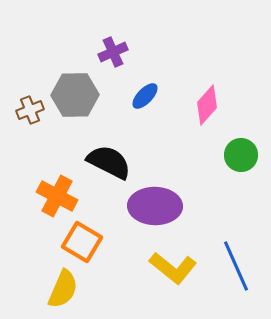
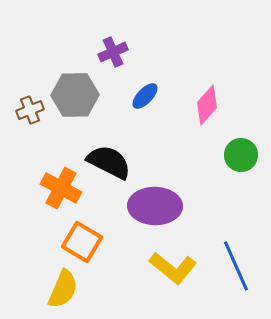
orange cross: moved 4 px right, 8 px up
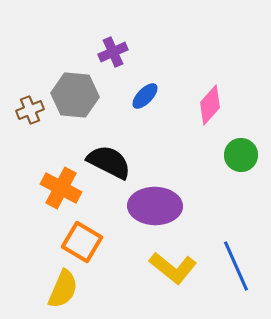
gray hexagon: rotated 6 degrees clockwise
pink diamond: moved 3 px right
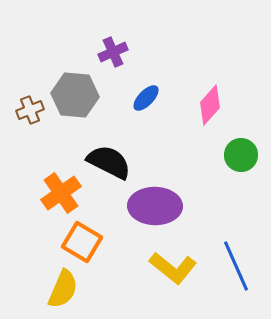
blue ellipse: moved 1 px right, 2 px down
orange cross: moved 5 px down; rotated 27 degrees clockwise
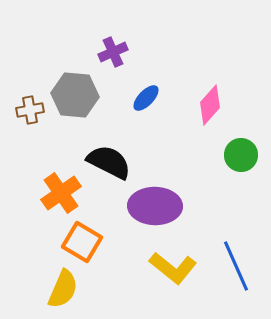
brown cross: rotated 12 degrees clockwise
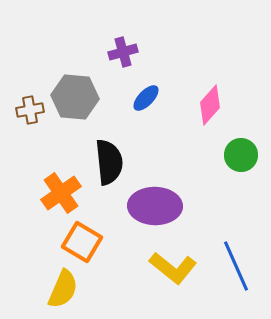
purple cross: moved 10 px right; rotated 8 degrees clockwise
gray hexagon: moved 2 px down
black semicircle: rotated 57 degrees clockwise
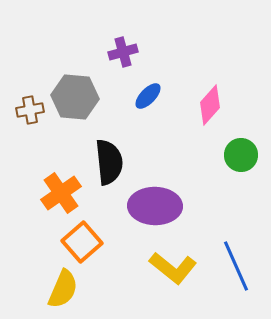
blue ellipse: moved 2 px right, 2 px up
orange square: rotated 18 degrees clockwise
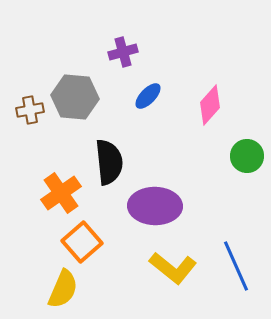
green circle: moved 6 px right, 1 px down
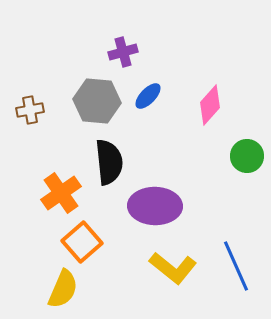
gray hexagon: moved 22 px right, 4 px down
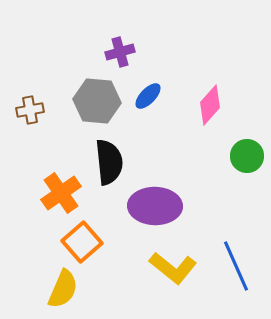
purple cross: moved 3 px left
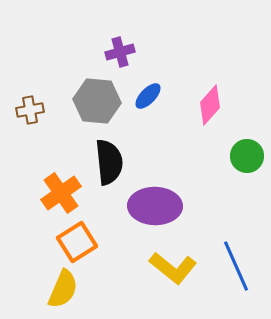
orange square: moved 5 px left; rotated 9 degrees clockwise
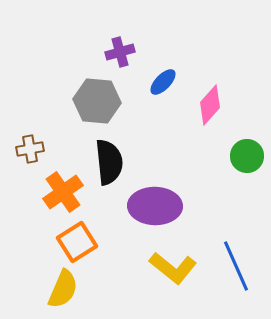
blue ellipse: moved 15 px right, 14 px up
brown cross: moved 39 px down
orange cross: moved 2 px right, 1 px up
